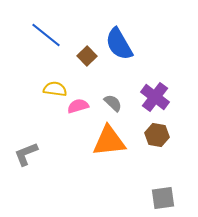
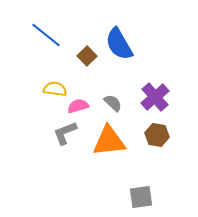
purple cross: rotated 12 degrees clockwise
gray L-shape: moved 39 px right, 21 px up
gray square: moved 22 px left, 1 px up
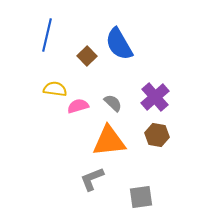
blue line: moved 1 px right; rotated 64 degrees clockwise
gray L-shape: moved 27 px right, 46 px down
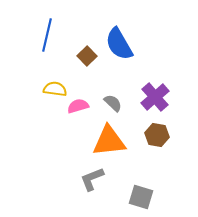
gray square: rotated 25 degrees clockwise
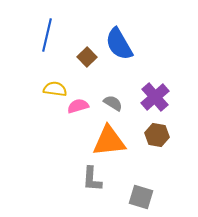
brown square: moved 1 px down
gray semicircle: rotated 12 degrees counterclockwise
gray L-shape: rotated 64 degrees counterclockwise
